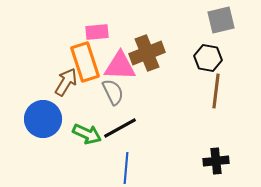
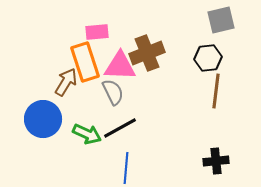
black hexagon: rotated 16 degrees counterclockwise
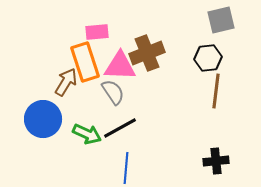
gray semicircle: rotated 8 degrees counterclockwise
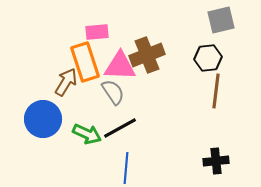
brown cross: moved 2 px down
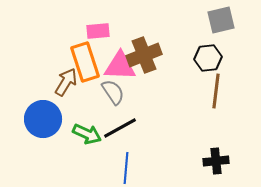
pink rectangle: moved 1 px right, 1 px up
brown cross: moved 3 px left
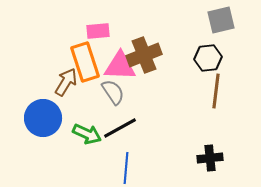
blue circle: moved 1 px up
black cross: moved 6 px left, 3 px up
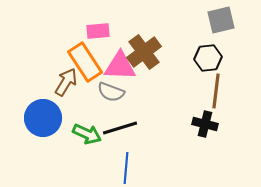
brown cross: moved 3 px up; rotated 16 degrees counterclockwise
orange rectangle: rotated 15 degrees counterclockwise
gray semicircle: moved 2 px left; rotated 144 degrees clockwise
black line: rotated 12 degrees clockwise
black cross: moved 5 px left, 34 px up; rotated 20 degrees clockwise
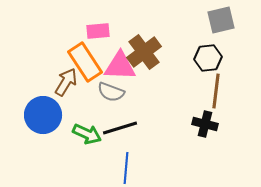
blue circle: moved 3 px up
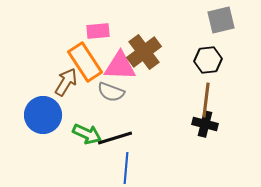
black hexagon: moved 2 px down
brown line: moved 10 px left, 9 px down
black line: moved 5 px left, 10 px down
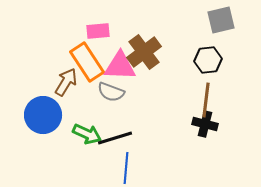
orange rectangle: moved 2 px right
